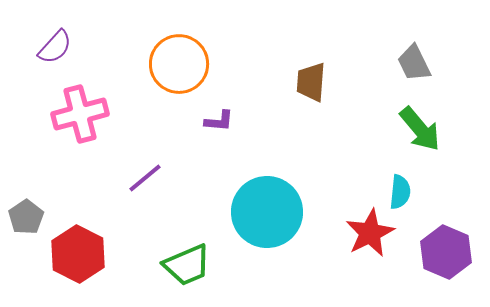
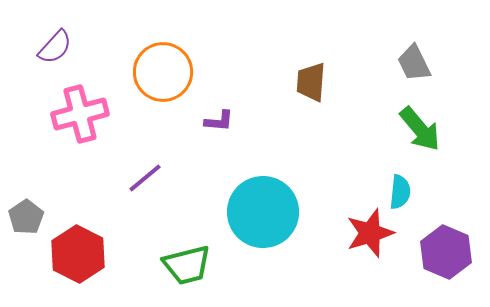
orange circle: moved 16 px left, 8 px down
cyan circle: moved 4 px left
red star: rotated 9 degrees clockwise
green trapezoid: rotated 9 degrees clockwise
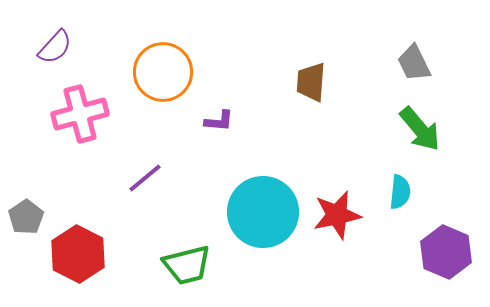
red star: moved 33 px left, 18 px up; rotated 6 degrees clockwise
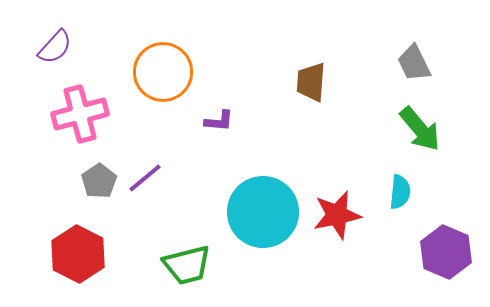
gray pentagon: moved 73 px right, 36 px up
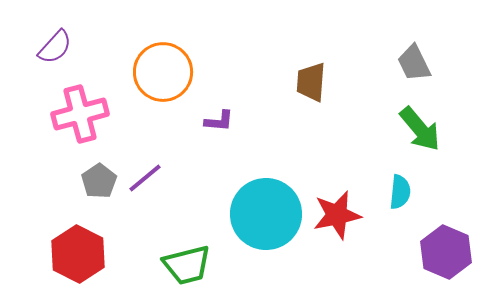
cyan circle: moved 3 px right, 2 px down
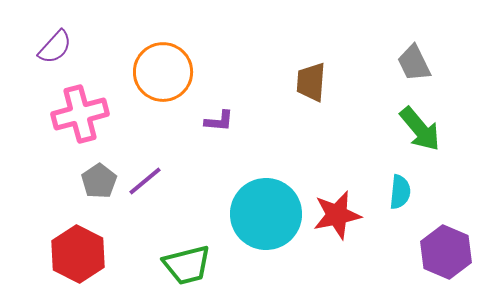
purple line: moved 3 px down
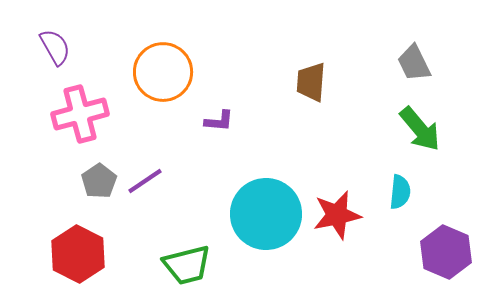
purple semicircle: rotated 72 degrees counterclockwise
purple line: rotated 6 degrees clockwise
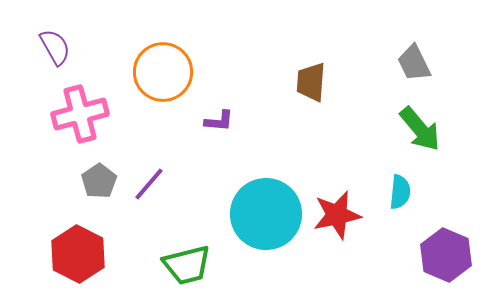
purple line: moved 4 px right, 3 px down; rotated 15 degrees counterclockwise
purple hexagon: moved 3 px down
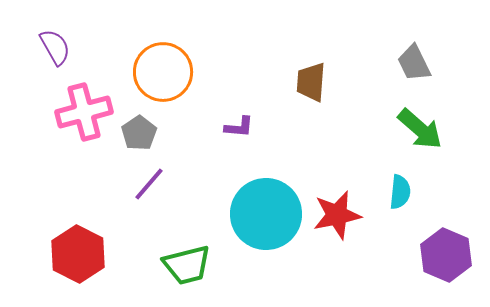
pink cross: moved 4 px right, 2 px up
purple L-shape: moved 20 px right, 6 px down
green arrow: rotated 9 degrees counterclockwise
gray pentagon: moved 40 px right, 48 px up
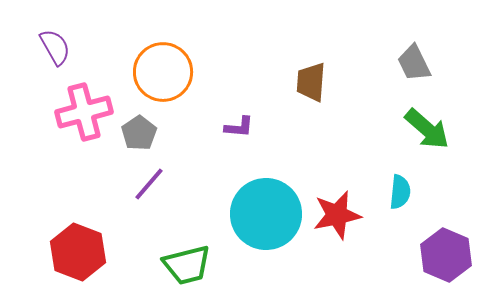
green arrow: moved 7 px right
red hexagon: moved 2 px up; rotated 6 degrees counterclockwise
